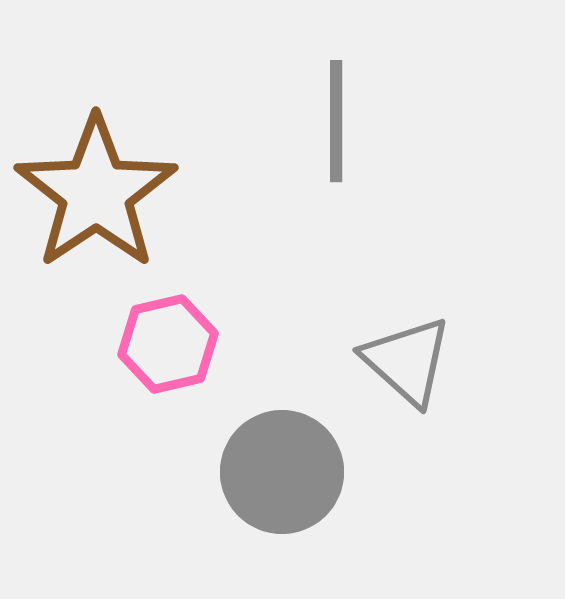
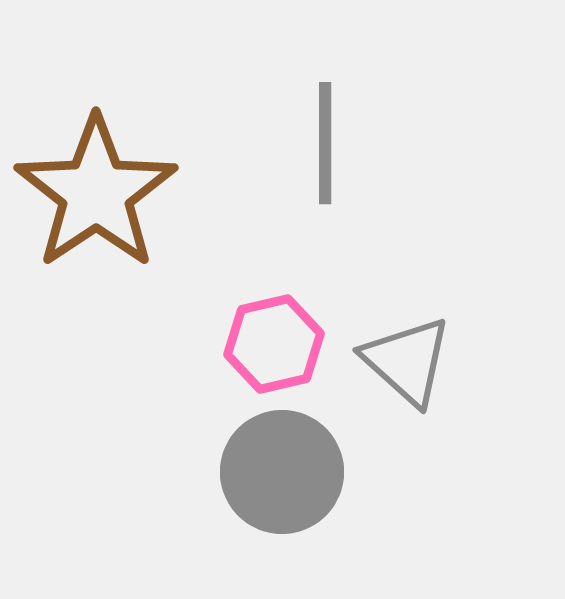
gray line: moved 11 px left, 22 px down
pink hexagon: moved 106 px right
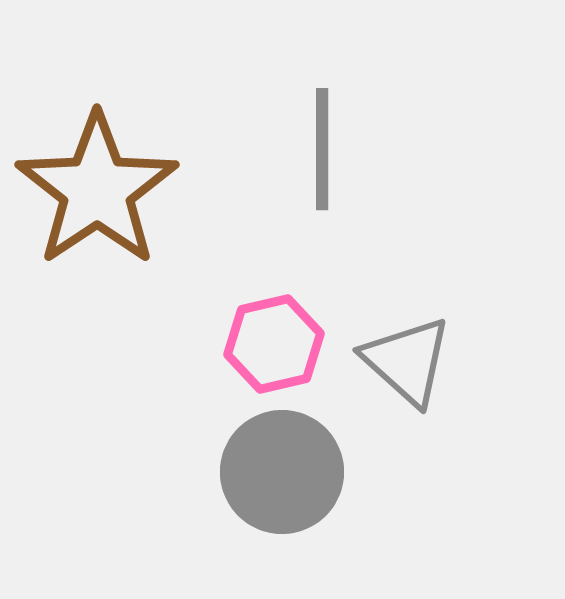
gray line: moved 3 px left, 6 px down
brown star: moved 1 px right, 3 px up
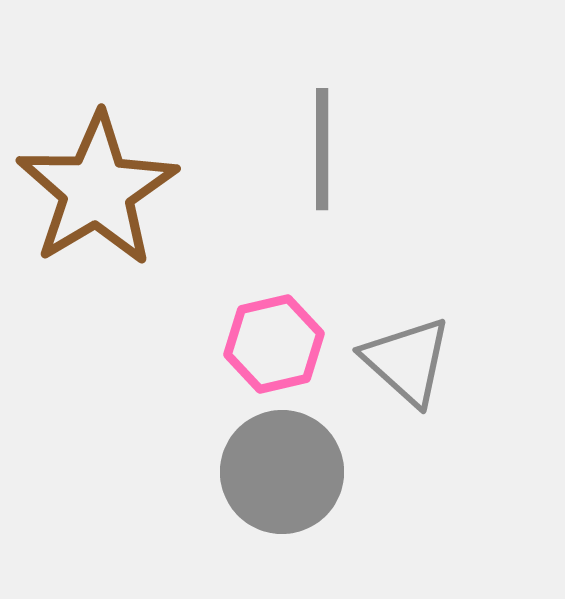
brown star: rotated 3 degrees clockwise
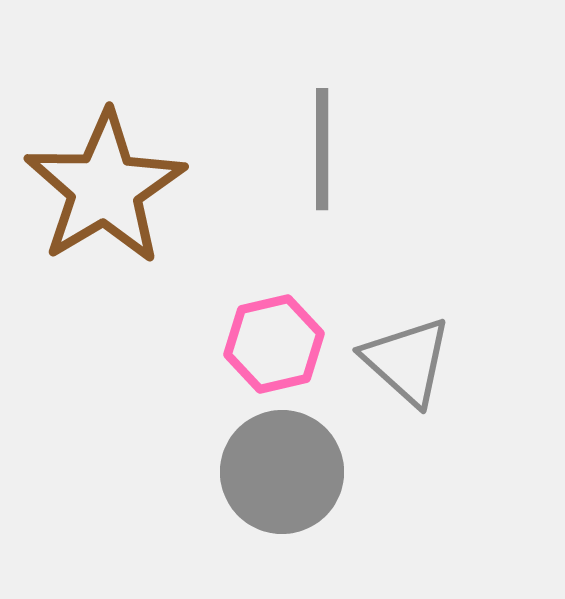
brown star: moved 8 px right, 2 px up
